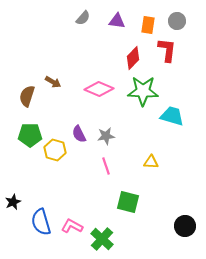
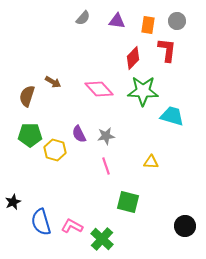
pink diamond: rotated 24 degrees clockwise
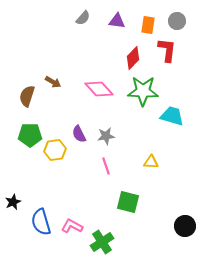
yellow hexagon: rotated 25 degrees counterclockwise
green cross: moved 3 px down; rotated 15 degrees clockwise
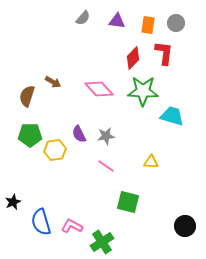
gray circle: moved 1 px left, 2 px down
red L-shape: moved 3 px left, 3 px down
pink line: rotated 36 degrees counterclockwise
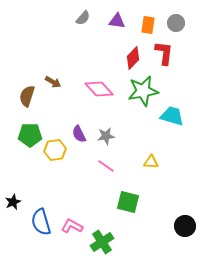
green star: rotated 12 degrees counterclockwise
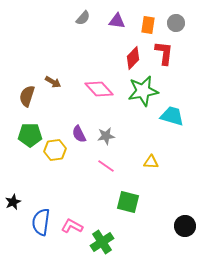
blue semicircle: rotated 24 degrees clockwise
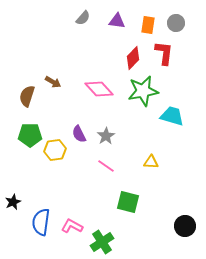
gray star: rotated 24 degrees counterclockwise
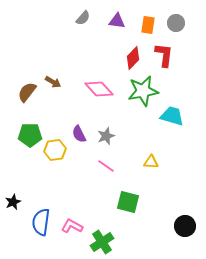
red L-shape: moved 2 px down
brown semicircle: moved 4 px up; rotated 20 degrees clockwise
gray star: rotated 12 degrees clockwise
